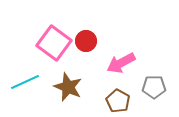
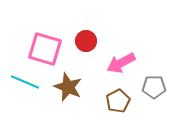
pink square: moved 9 px left, 6 px down; rotated 20 degrees counterclockwise
cyan line: rotated 48 degrees clockwise
brown pentagon: rotated 15 degrees clockwise
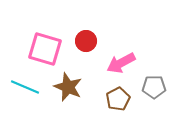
cyan line: moved 5 px down
brown pentagon: moved 2 px up
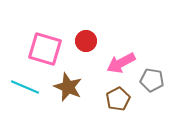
gray pentagon: moved 2 px left, 7 px up; rotated 10 degrees clockwise
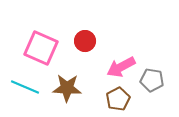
red circle: moved 1 px left
pink square: moved 4 px left, 1 px up; rotated 8 degrees clockwise
pink arrow: moved 4 px down
brown star: moved 1 px left, 1 px down; rotated 20 degrees counterclockwise
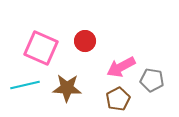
cyan line: moved 2 px up; rotated 36 degrees counterclockwise
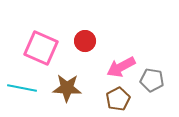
cyan line: moved 3 px left, 3 px down; rotated 24 degrees clockwise
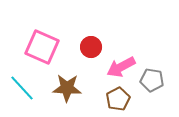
red circle: moved 6 px right, 6 px down
pink square: moved 1 px right, 1 px up
cyan line: rotated 36 degrees clockwise
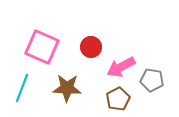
cyan line: rotated 64 degrees clockwise
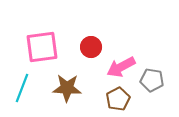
pink square: rotated 32 degrees counterclockwise
